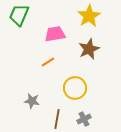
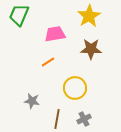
brown star: moved 2 px right; rotated 25 degrees clockwise
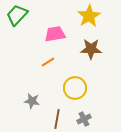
green trapezoid: moved 2 px left; rotated 20 degrees clockwise
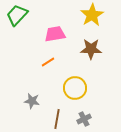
yellow star: moved 3 px right, 1 px up
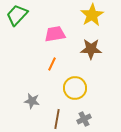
orange line: moved 4 px right, 2 px down; rotated 32 degrees counterclockwise
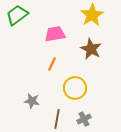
green trapezoid: rotated 10 degrees clockwise
brown star: rotated 25 degrees clockwise
